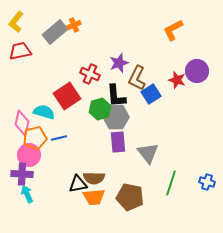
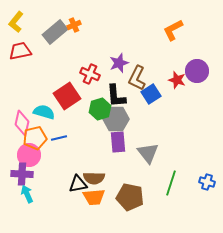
gray hexagon: moved 2 px down
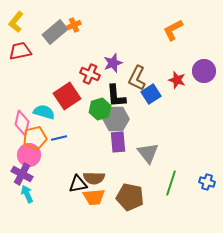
purple star: moved 6 px left
purple circle: moved 7 px right
purple cross: rotated 25 degrees clockwise
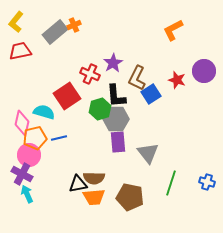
purple star: rotated 12 degrees counterclockwise
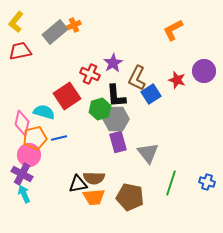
purple rectangle: rotated 10 degrees counterclockwise
cyan arrow: moved 3 px left
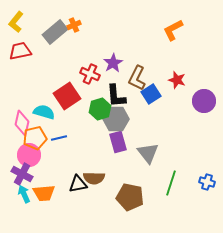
purple circle: moved 30 px down
orange trapezoid: moved 50 px left, 4 px up
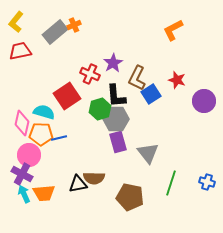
orange pentagon: moved 6 px right, 4 px up; rotated 15 degrees clockwise
